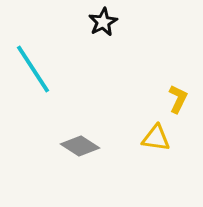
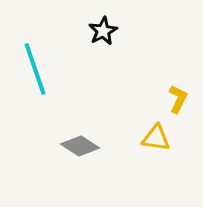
black star: moved 9 px down
cyan line: moved 2 px right; rotated 14 degrees clockwise
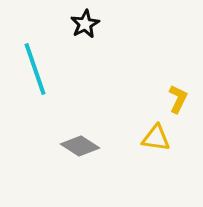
black star: moved 18 px left, 7 px up
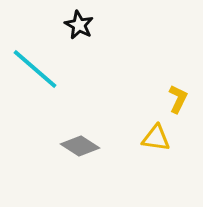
black star: moved 6 px left, 1 px down; rotated 16 degrees counterclockwise
cyan line: rotated 30 degrees counterclockwise
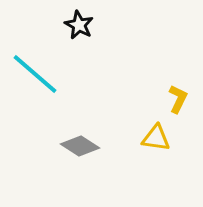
cyan line: moved 5 px down
